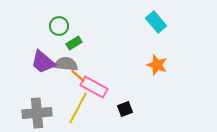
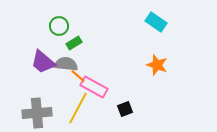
cyan rectangle: rotated 15 degrees counterclockwise
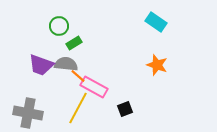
purple trapezoid: moved 2 px left, 3 px down; rotated 20 degrees counterclockwise
gray cross: moved 9 px left; rotated 16 degrees clockwise
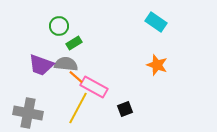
orange line: moved 2 px left, 1 px down
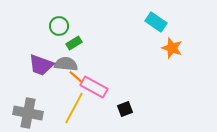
orange star: moved 15 px right, 17 px up
yellow line: moved 4 px left
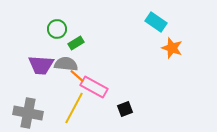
green circle: moved 2 px left, 3 px down
green rectangle: moved 2 px right
purple trapezoid: rotated 16 degrees counterclockwise
orange line: moved 1 px right, 1 px up
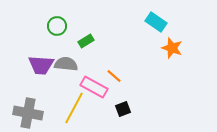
green circle: moved 3 px up
green rectangle: moved 10 px right, 2 px up
orange line: moved 37 px right
black square: moved 2 px left
